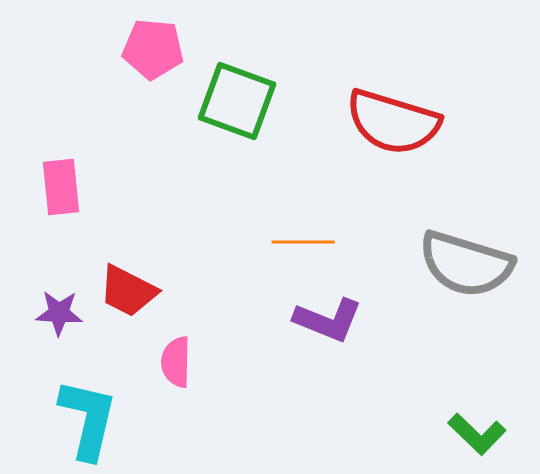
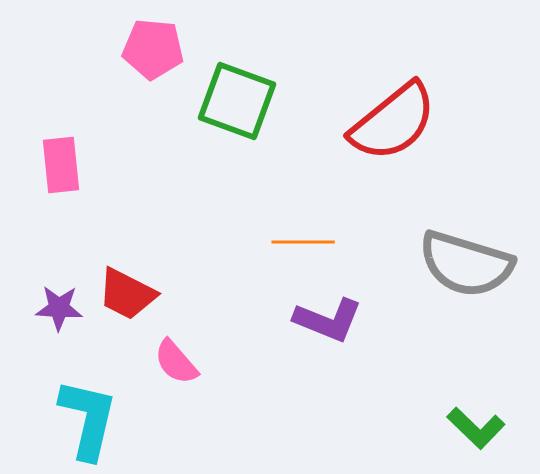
red semicircle: rotated 56 degrees counterclockwise
pink rectangle: moved 22 px up
red trapezoid: moved 1 px left, 3 px down
purple star: moved 5 px up
pink semicircle: rotated 42 degrees counterclockwise
green L-shape: moved 1 px left, 6 px up
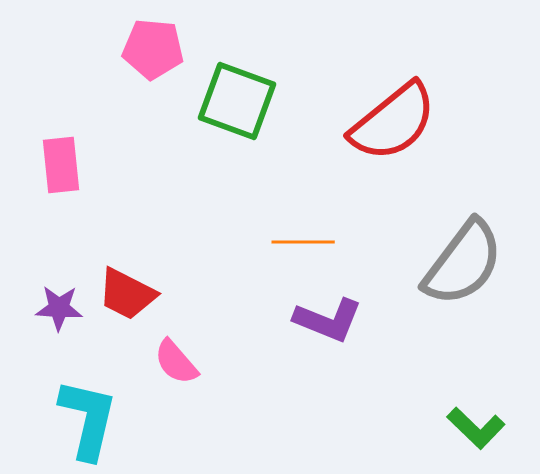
gray semicircle: moved 3 px left, 1 px up; rotated 70 degrees counterclockwise
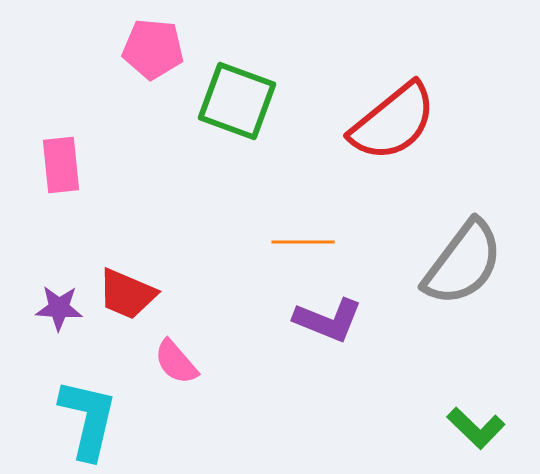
red trapezoid: rotated 4 degrees counterclockwise
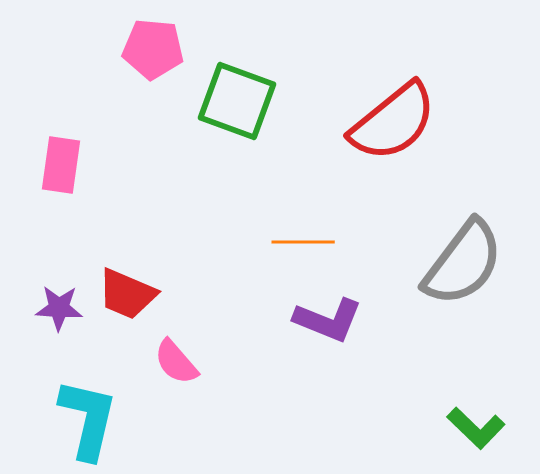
pink rectangle: rotated 14 degrees clockwise
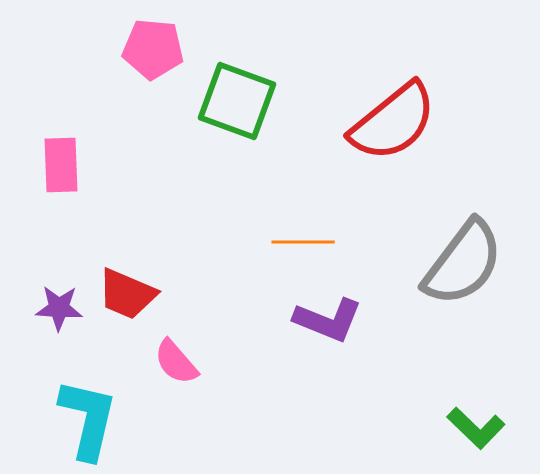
pink rectangle: rotated 10 degrees counterclockwise
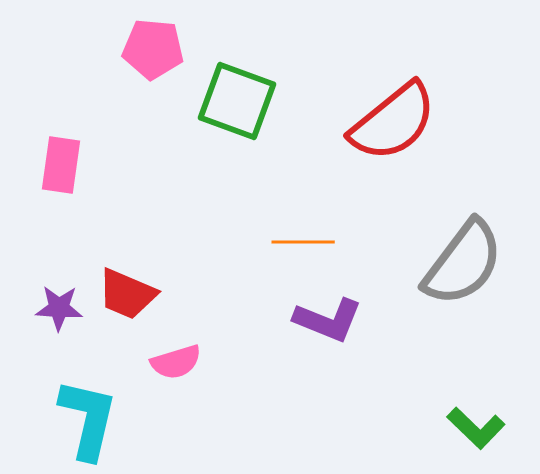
pink rectangle: rotated 10 degrees clockwise
pink semicircle: rotated 66 degrees counterclockwise
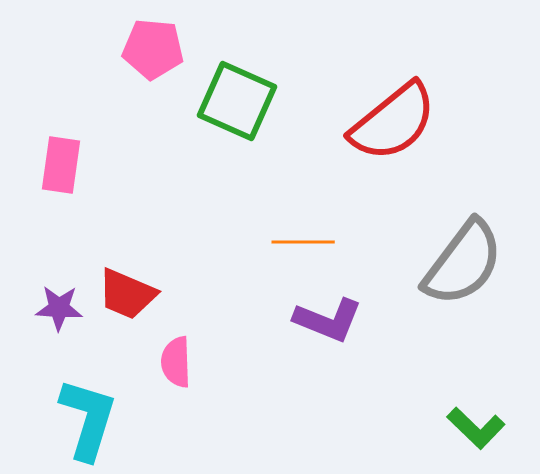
green square: rotated 4 degrees clockwise
pink semicircle: rotated 105 degrees clockwise
cyan L-shape: rotated 4 degrees clockwise
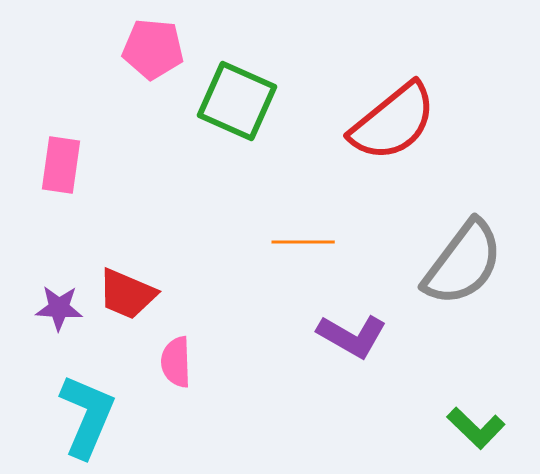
purple L-shape: moved 24 px right, 16 px down; rotated 8 degrees clockwise
cyan L-shape: moved 1 px left, 3 px up; rotated 6 degrees clockwise
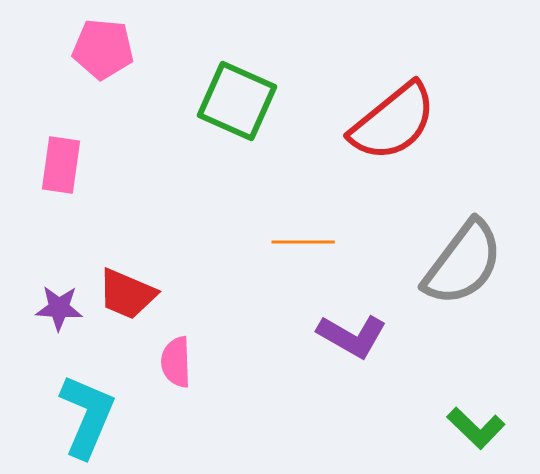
pink pentagon: moved 50 px left
